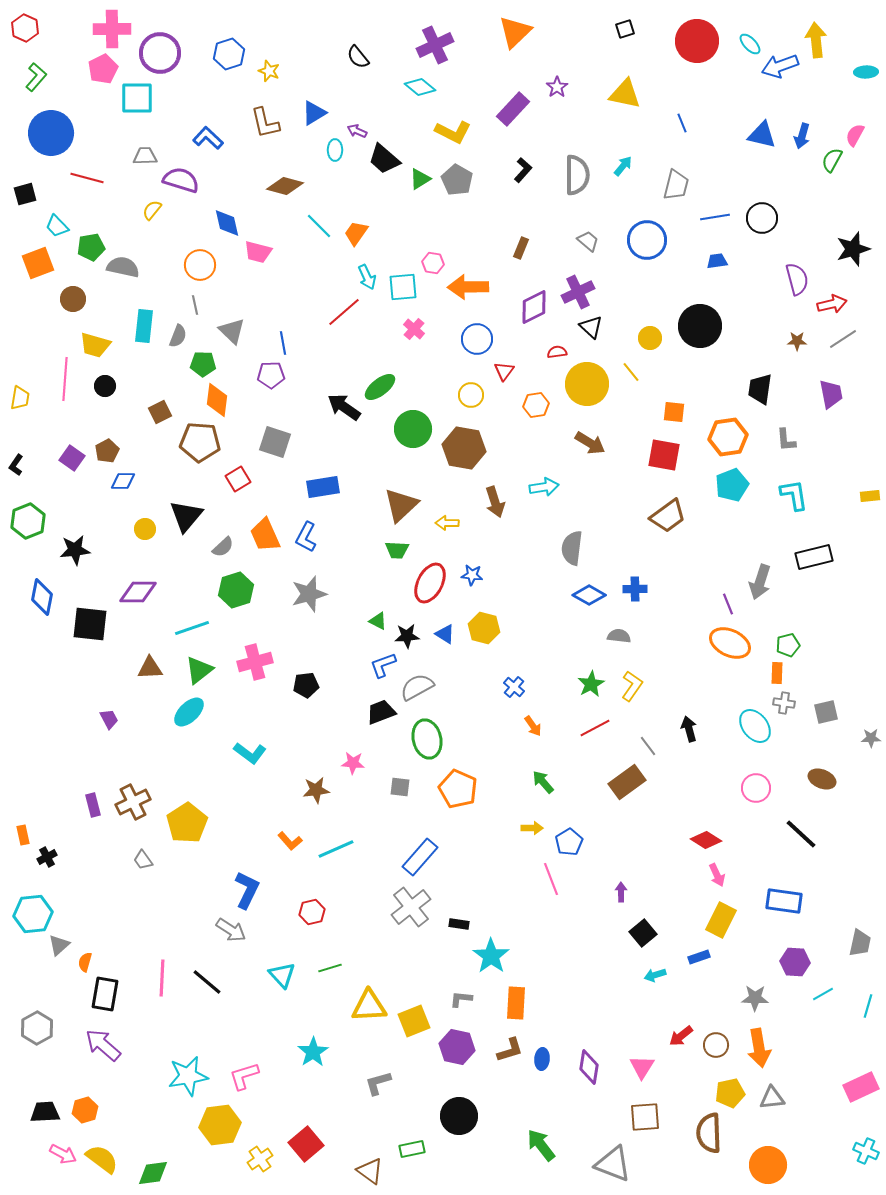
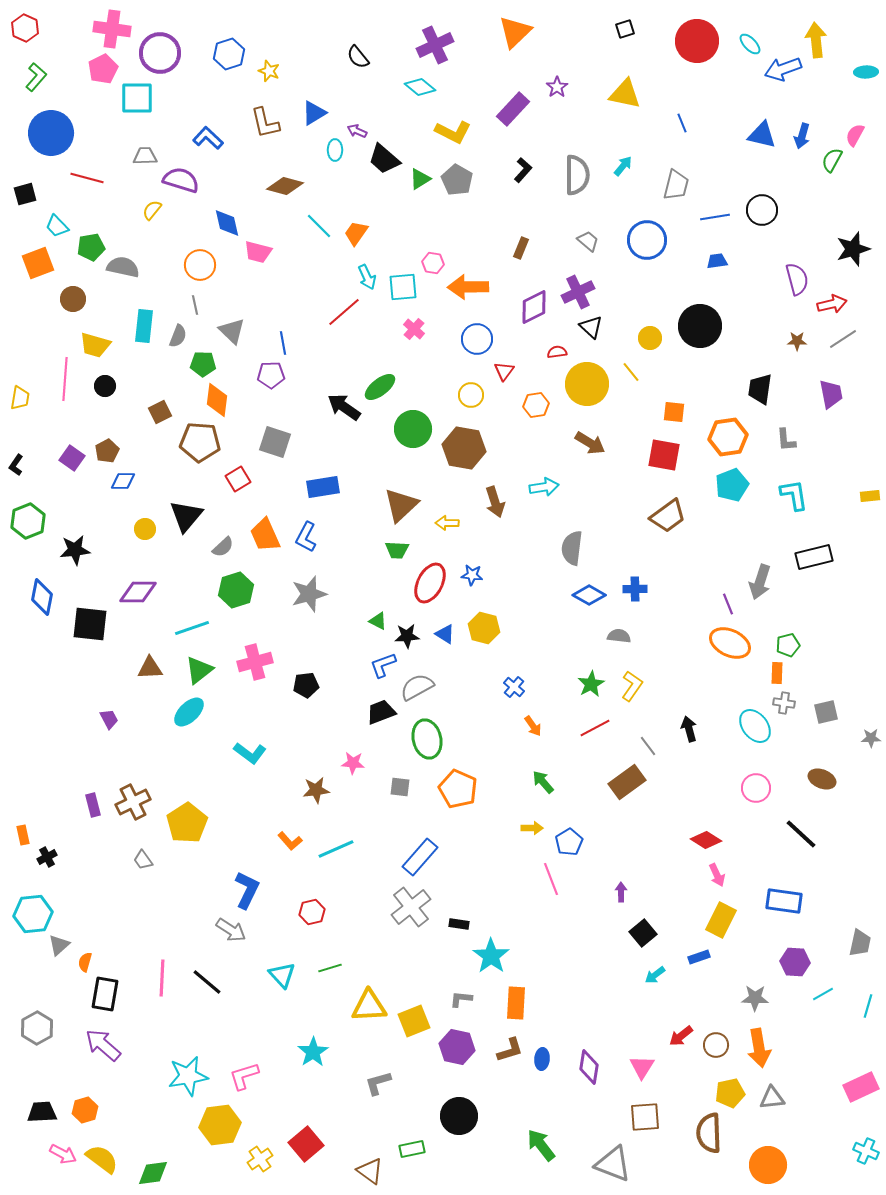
pink cross at (112, 29): rotated 9 degrees clockwise
blue arrow at (780, 66): moved 3 px right, 3 px down
black circle at (762, 218): moved 8 px up
cyan arrow at (655, 975): rotated 20 degrees counterclockwise
black trapezoid at (45, 1112): moved 3 px left
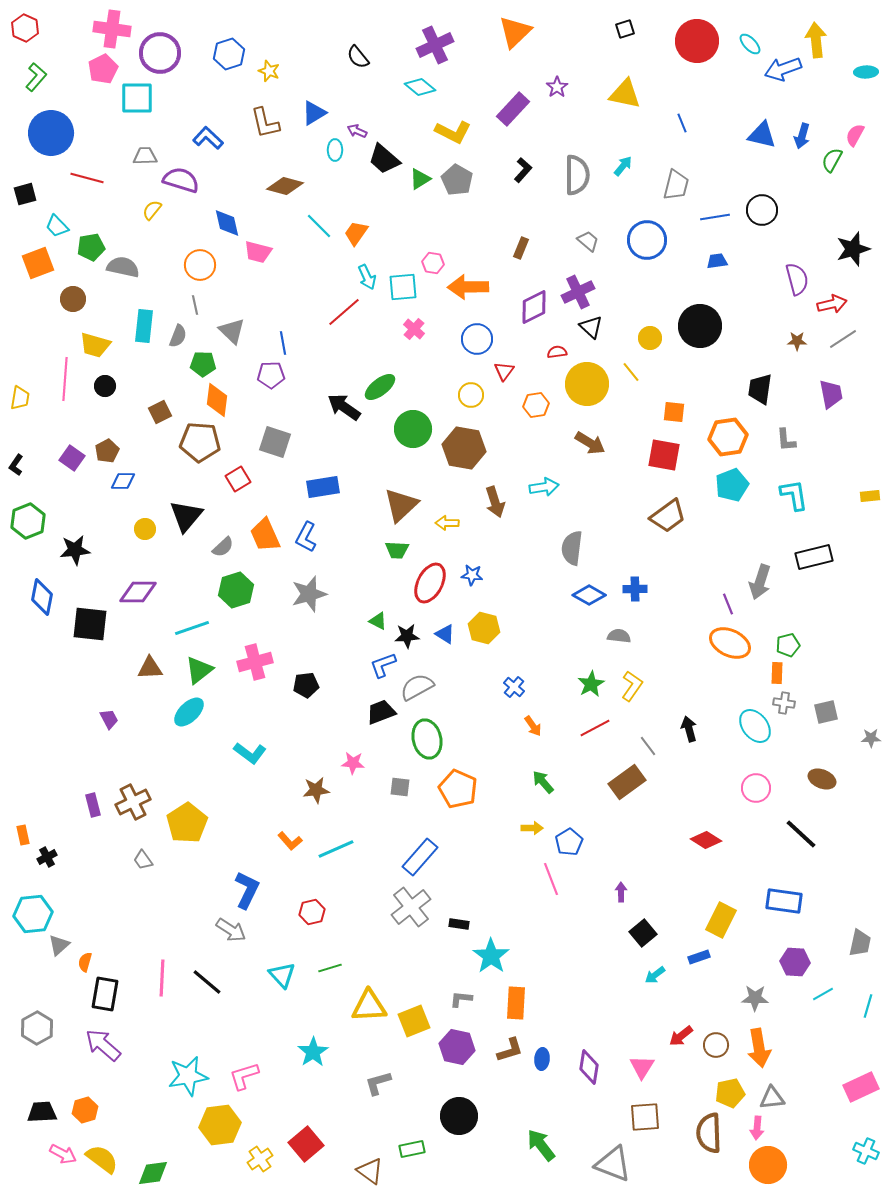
pink arrow at (717, 875): moved 40 px right, 253 px down; rotated 30 degrees clockwise
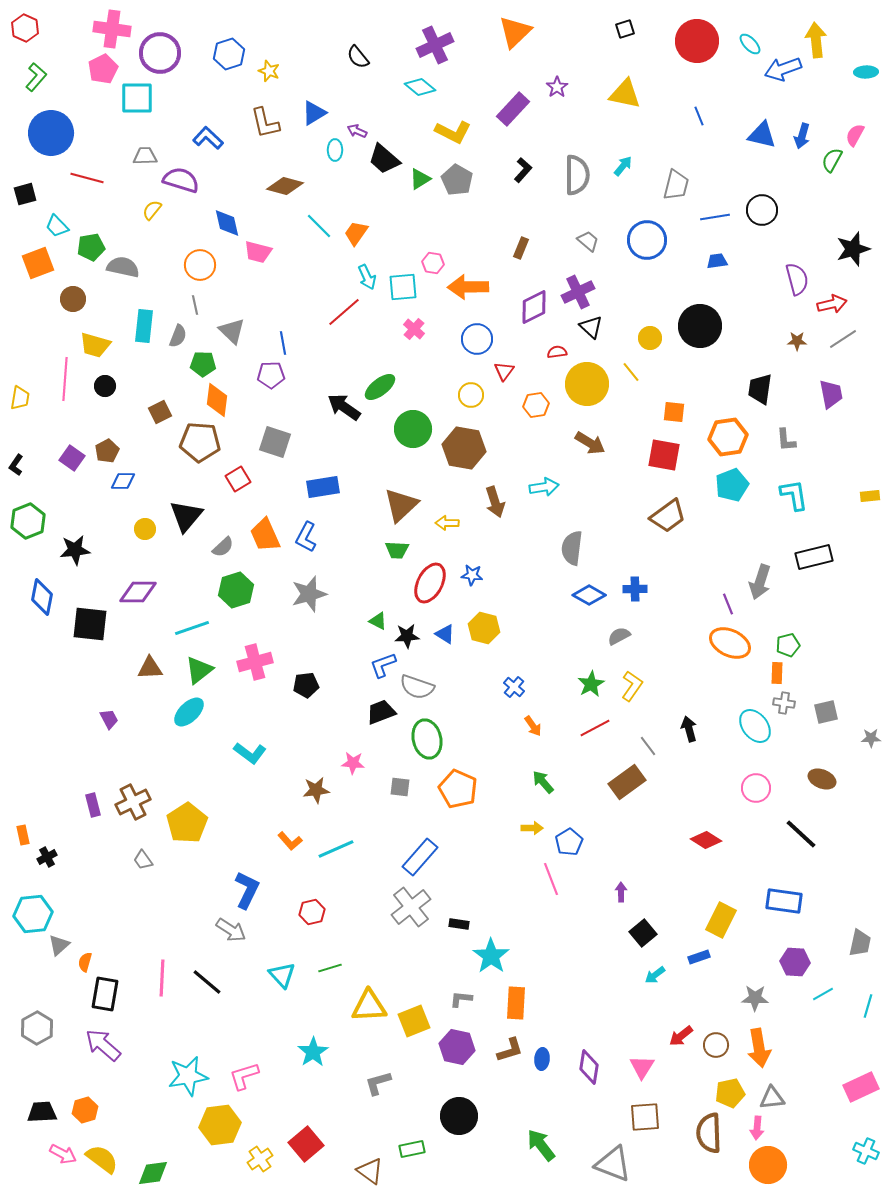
blue line at (682, 123): moved 17 px right, 7 px up
gray semicircle at (619, 636): rotated 35 degrees counterclockwise
gray semicircle at (417, 687): rotated 132 degrees counterclockwise
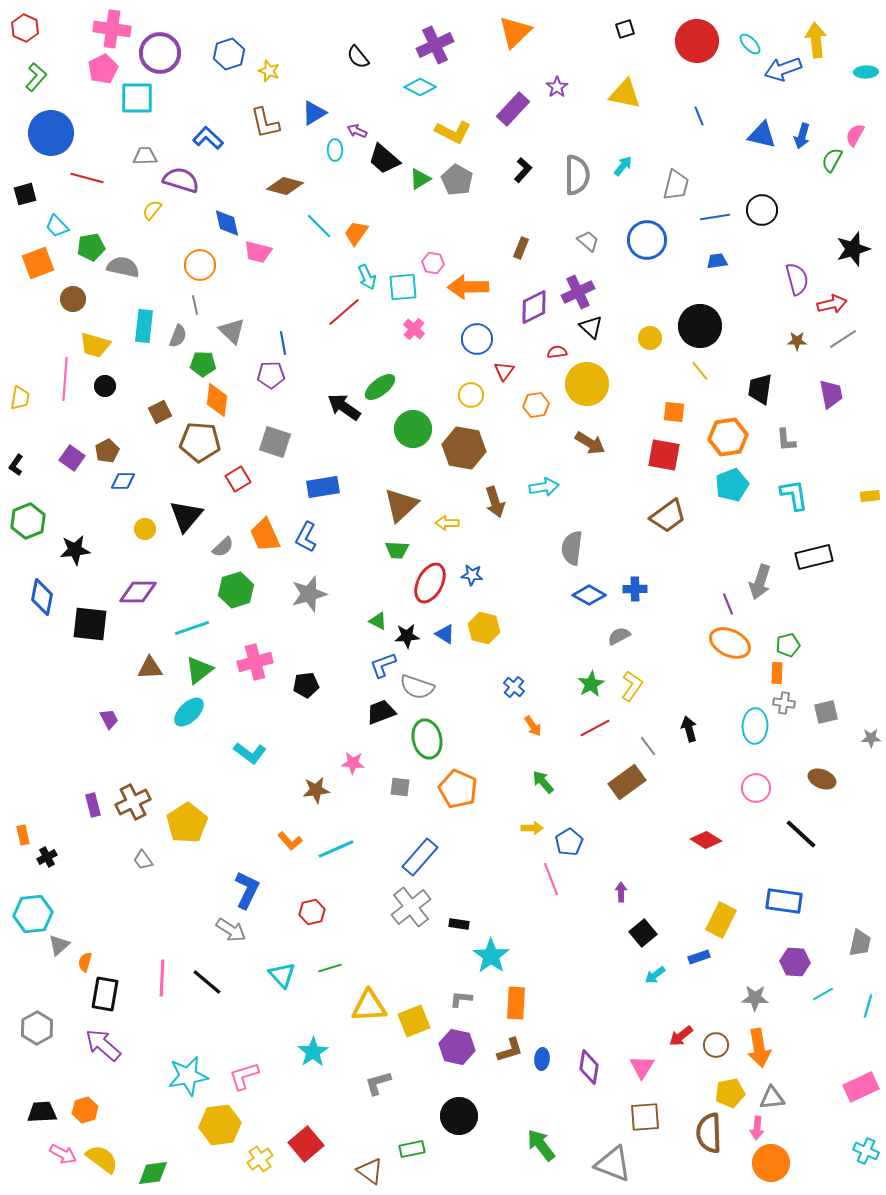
cyan diamond at (420, 87): rotated 12 degrees counterclockwise
yellow line at (631, 372): moved 69 px right, 1 px up
cyan ellipse at (755, 726): rotated 40 degrees clockwise
orange circle at (768, 1165): moved 3 px right, 2 px up
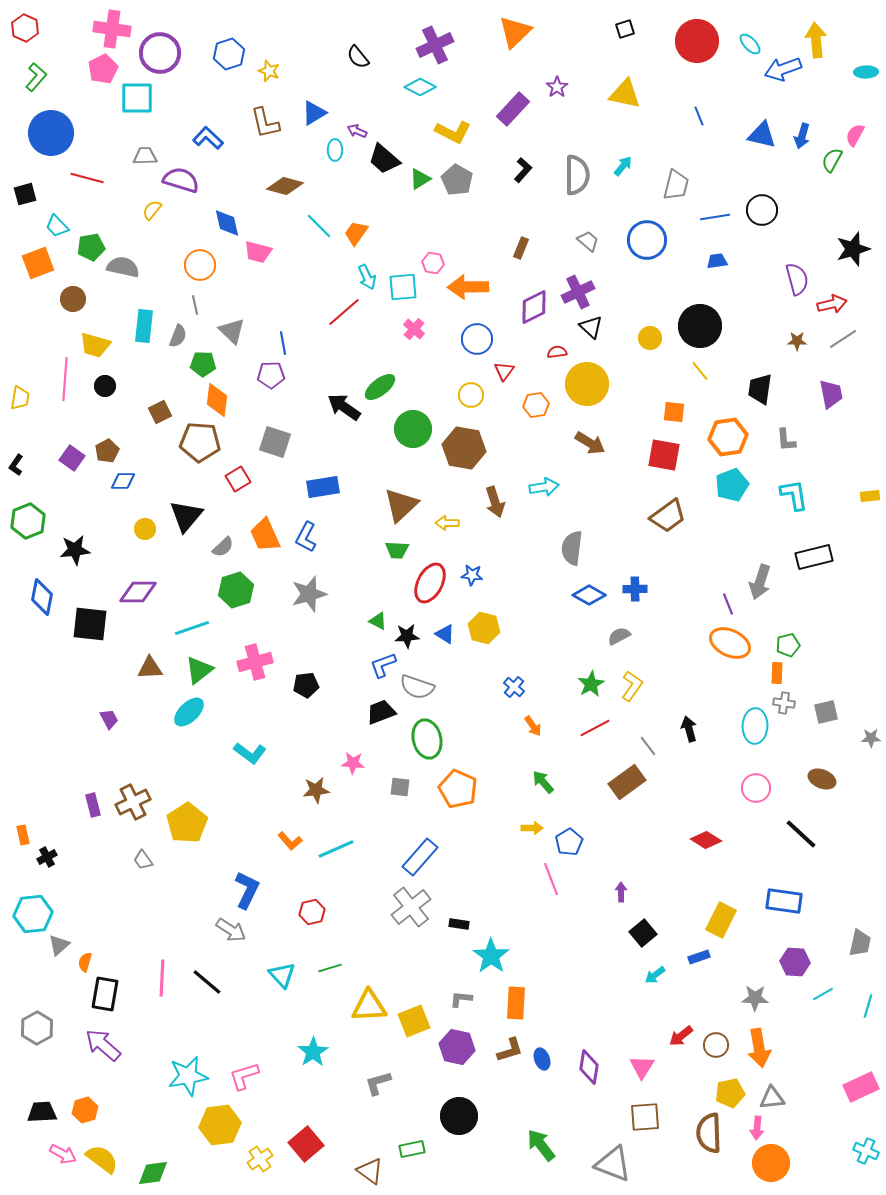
blue ellipse at (542, 1059): rotated 25 degrees counterclockwise
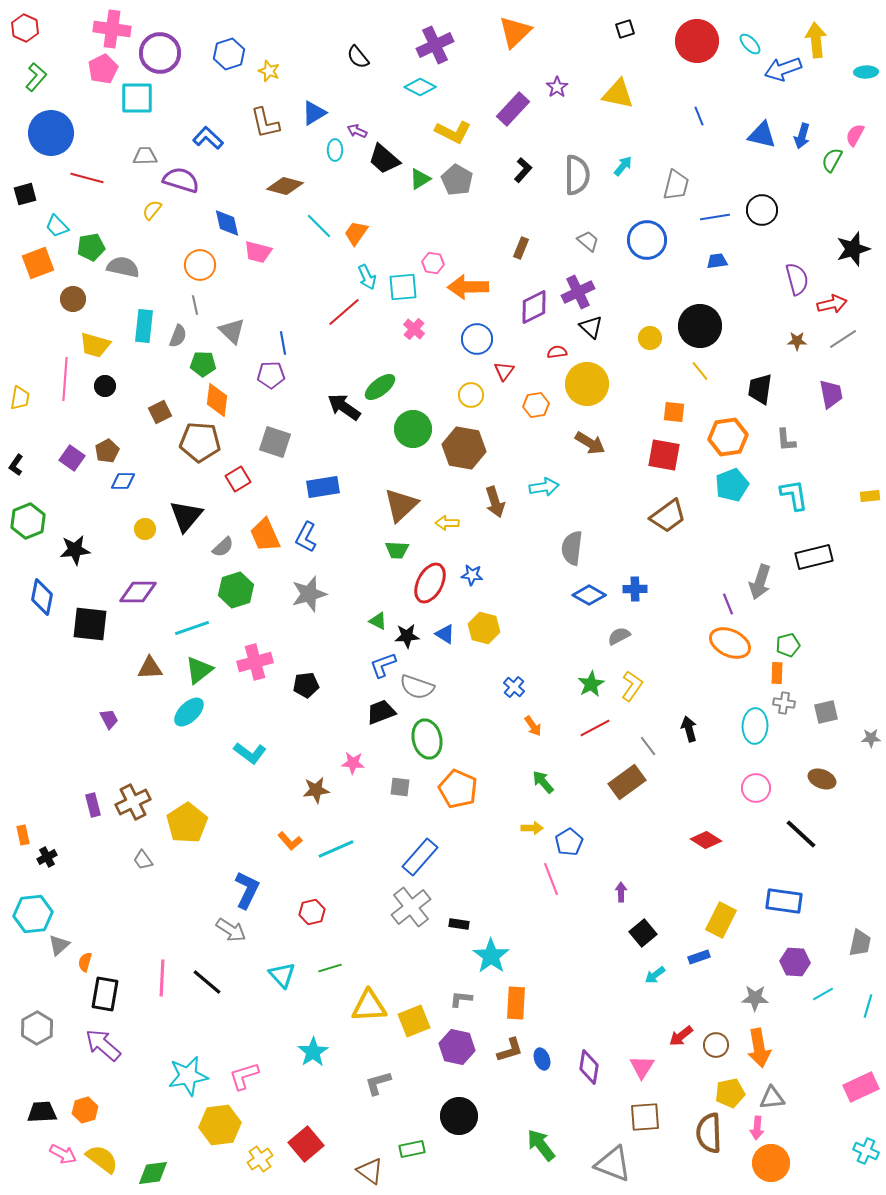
yellow triangle at (625, 94): moved 7 px left
